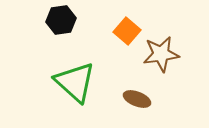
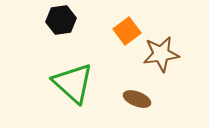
orange square: rotated 12 degrees clockwise
green triangle: moved 2 px left, 1 px down
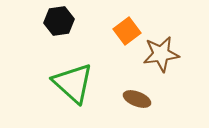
black hexagon: moved 2 px left, 1 px down
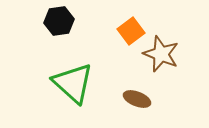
orange square: moved 4 px right
brown star: rotated 30 degrees clockwise
